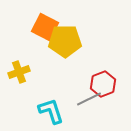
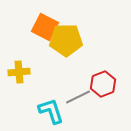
yellow pentagon: moved 1 px right, 1 px up
yellow cross: rotated 15 degrees clockwise
gray line: moved 11 px left, 2 px up
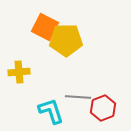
red hexagon: moved 24 px down
gray line: rotated 30 degrees clockwise
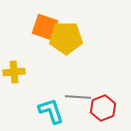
orange square: rotated 8 degrees counterclockwise
yellow pentagon: moved 2 px up
yellow cross: moved 5 px left
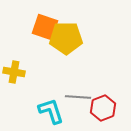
yellow cross: rotated 15 degrees clockwise
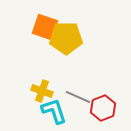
yellow cross: moved 28 px right, 19 px down; rotated 10 degrees clockwise
gray line: rotated 20 degrees clockwise
cyan L-shape: moved 3 px right
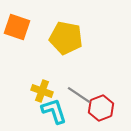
orange square: moved 28 px left
yellow pentagon: rotated 12 degrees clockwise
gray line: moved 1 px right, 2 px up; rotated 10 degrees clockwise
red hexagon: moved 2 px left
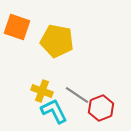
yellow pentagon: moved 9 px left, 3 px down
gray line: moved 2 px left
cyan L-shape: rotated 8 degrees counterclockwise
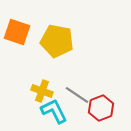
orange square: moved 5 px down
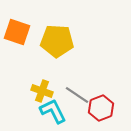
yellow pentagon: rotated 8 degrees counterclockwise
cyan L-shape: moved 1 px left
